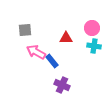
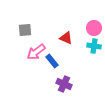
pink circle: moved 2 px right
red triangle: rotated 24 degrees clockwise
pink arrow: rotated 66 degrees counterclockwise
purple cross: moved 2 px right, 1 px up
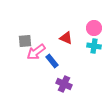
gray square: moved 11 px down
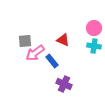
red triangle: moved 3 px left, 2 px down
pink arrow: moved 1 px left, 1 px down
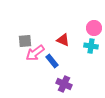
cyan cross: moved 3 px left
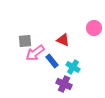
cyan cross: moved 18 px left, 21 px down; rotated 24 degrees clockwise
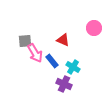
pink arrow: rotated 84 degrees counterclockwise
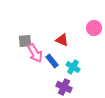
red triangle: moved 1 px left
purple cross: moved 3 px down
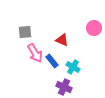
gray square: moved 9 px up
